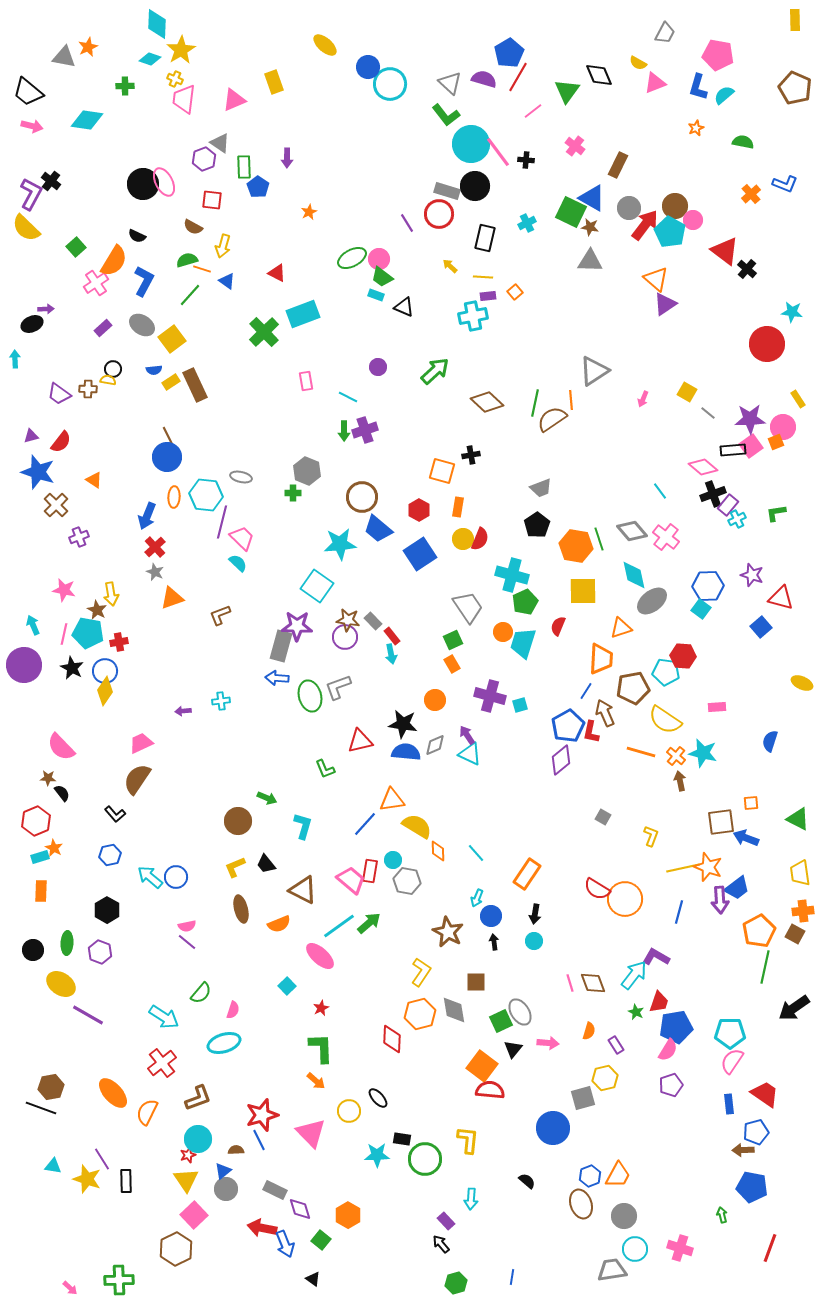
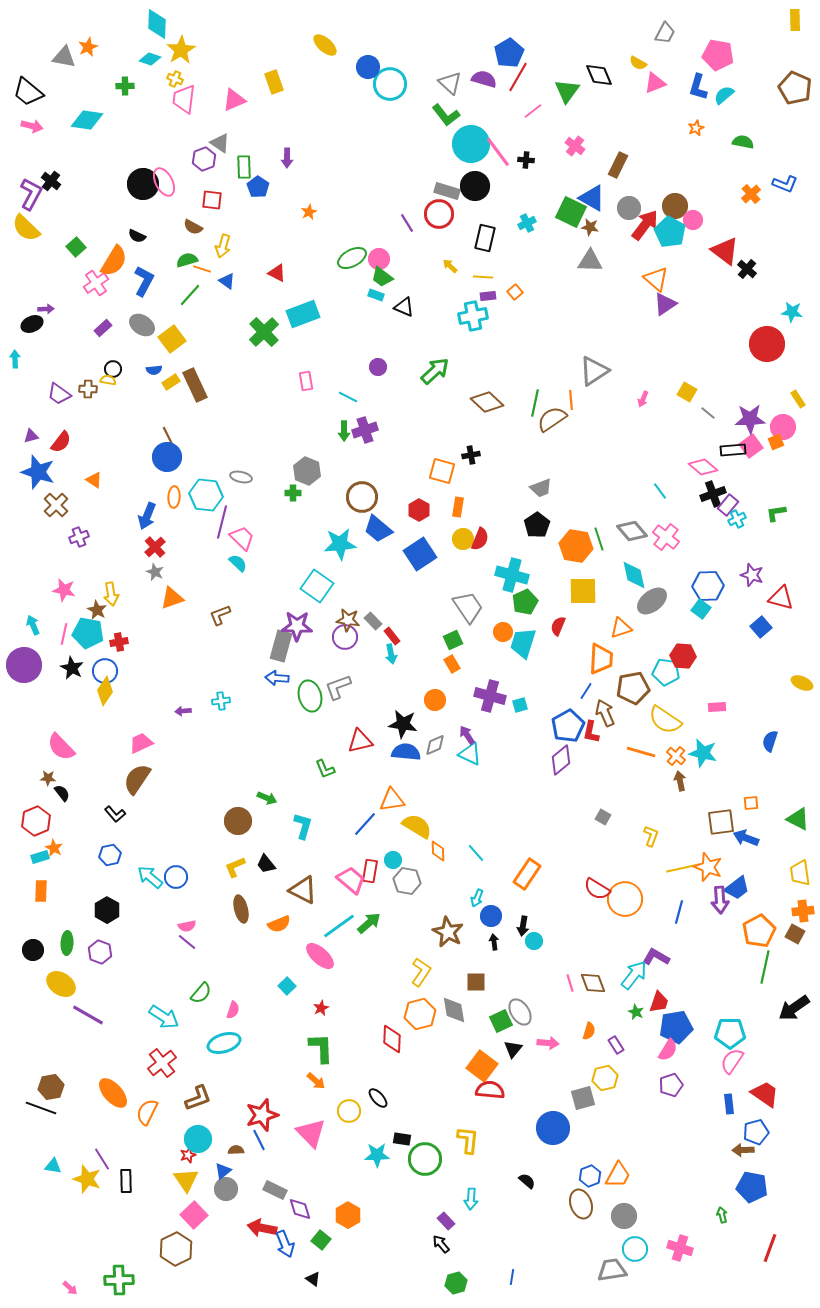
black arrow at (535, 914): moved 12 px left, 12 px down
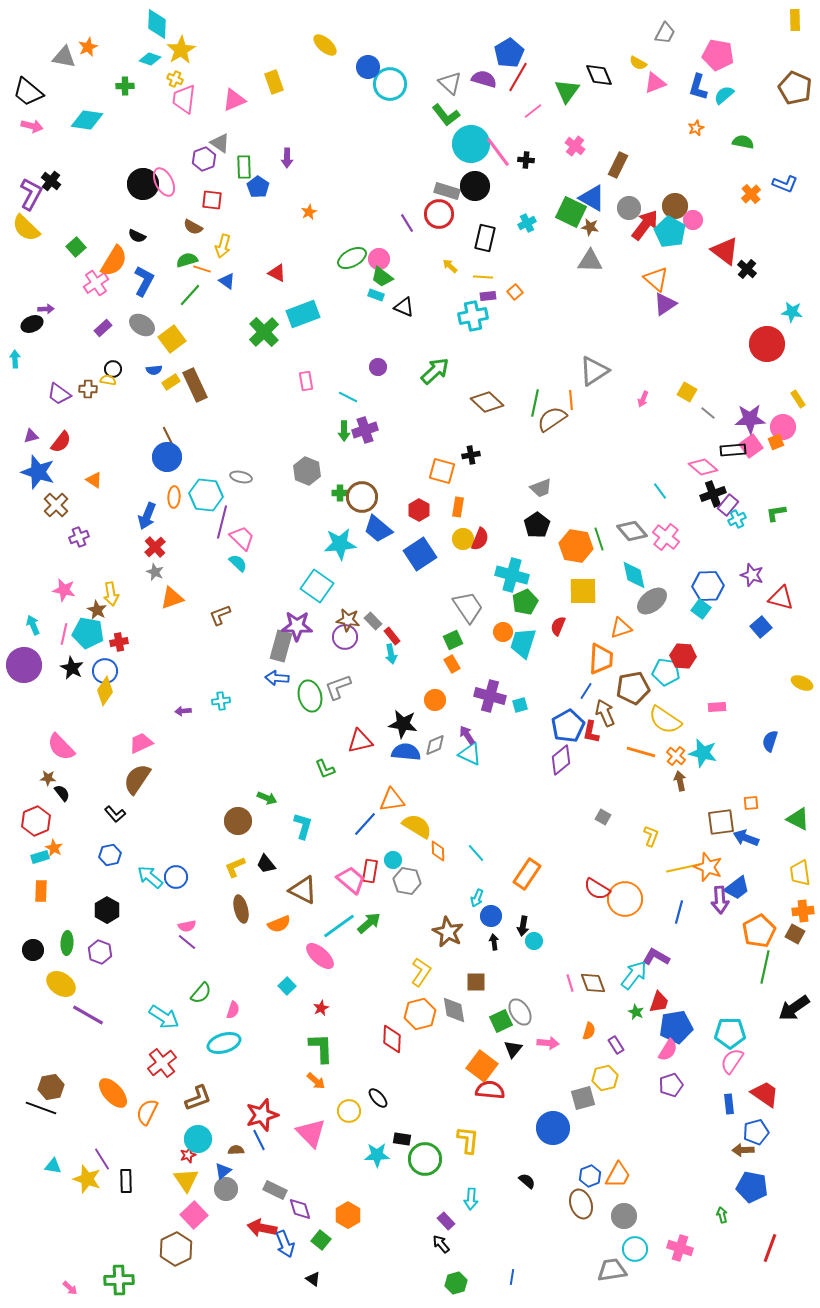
green cross at (293, 493): moved 47 px right
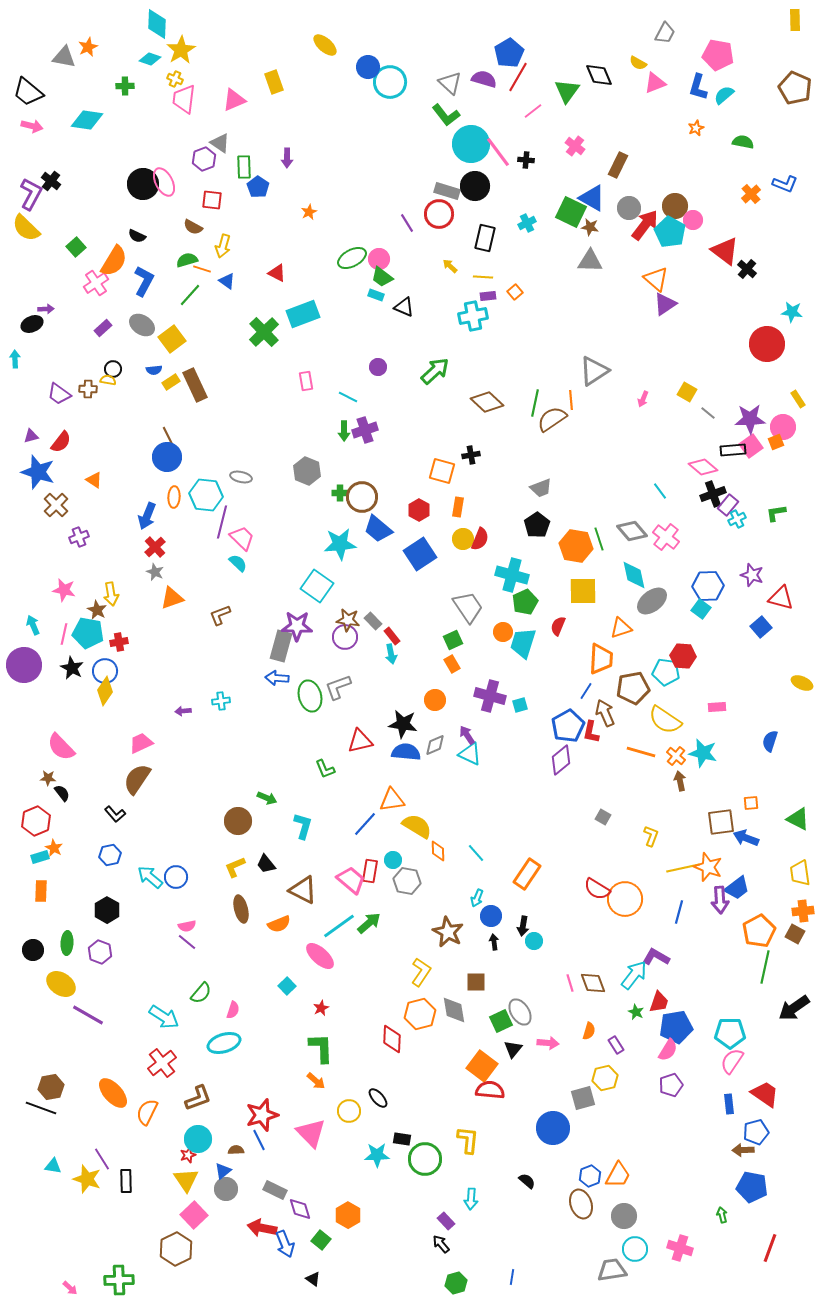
cyan circle at (390, 84): moved 2 px up
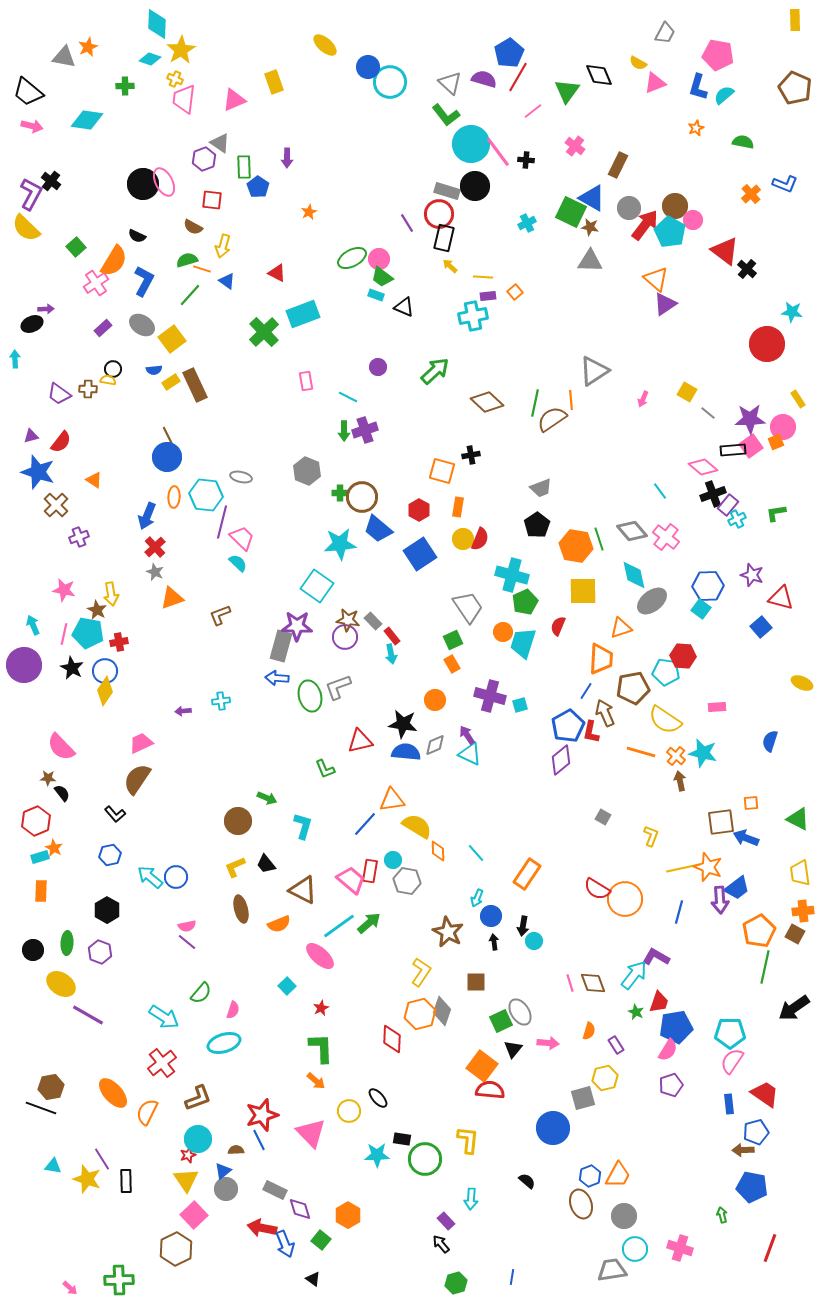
black rectangle at (485, 238): moved 41 px left
gray diamond at (454, 1010): moved 12 px left, 1 px down; rotated 28 degrees clockwise
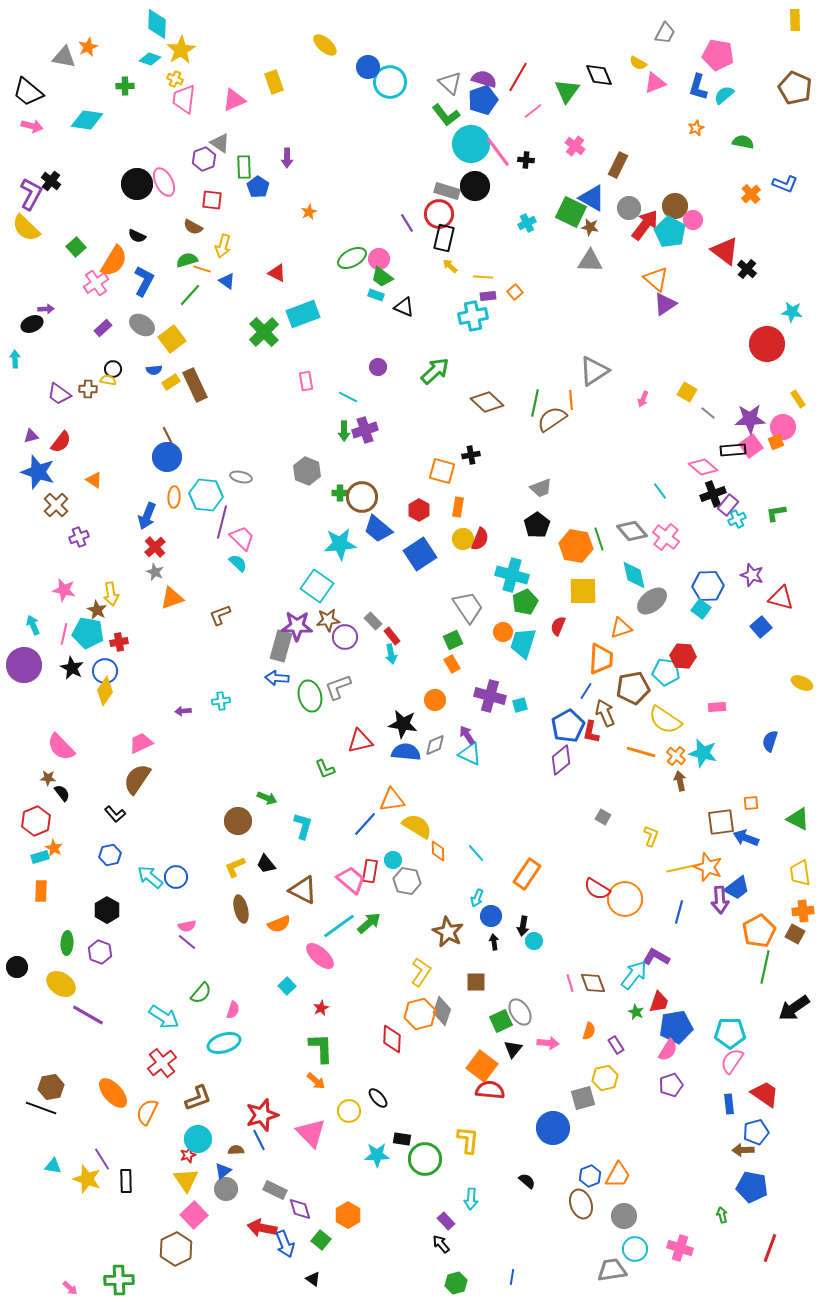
blue pentagon at (509, 53): moved 26 px left, 47 px down; rotated 12 degrees clockwise
black circle at (143, 184): moved 6 px left
brown star at (348, 620): moved 20 px left; rotated 15 degrees counterclockwise
black circle at (33, 950): moved 16 px left, 17 px down
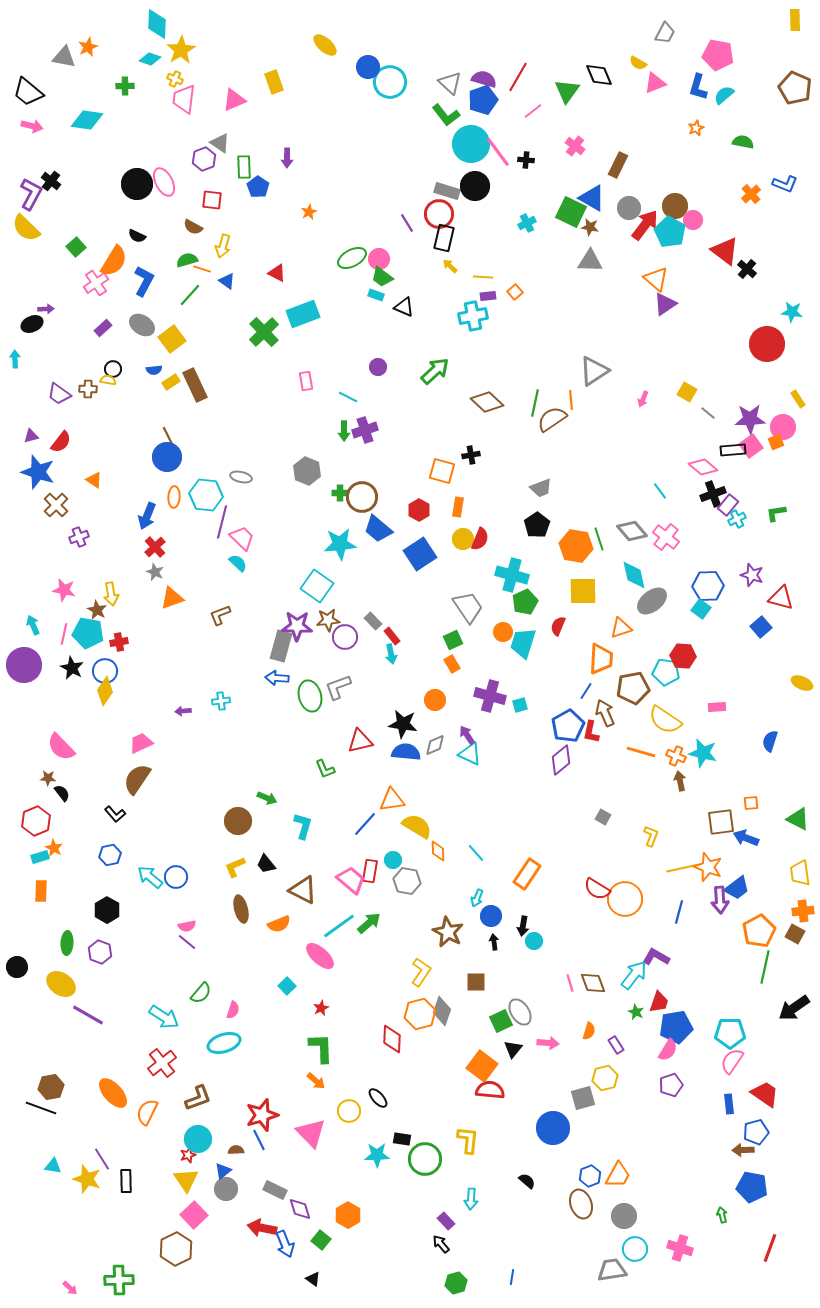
orange cross at (676, 756): rotated 18 degrees counterclockwise
